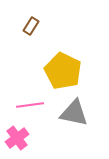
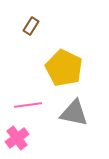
yellow pentagon: moved 1 px right, 3 px up
pink line: moved 2 px left
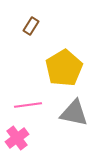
yellow pentagon: rotated 15 degrees clockwise
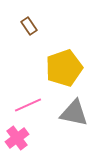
brown rectangle: moved 2 px left; rotated 66 degrees counterclockwise
yellow pentagon: rotated 12 degrees clockwise
pink line: rotated 16 degrees counterclockwise
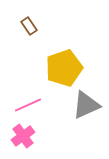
gray triangle: moved 12 px right, 8 px up; rotated 36 degrees counterclockwise
pink cross: moved 6 px right, 2 px up
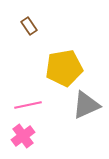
yellow pentagon: rotated 9 degrees clockwise
pink line: rotated 12 degrees clockwise
